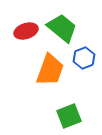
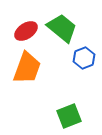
red ellipse: rotated 15 degrees counterclockwise
orange trapezoid: moved 23 px left, 2 px up
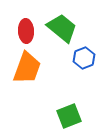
red ellipse: rotated 60 degrees counterclockwise
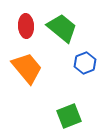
red ellipse: moved 5 px up
blue hexagon: moved 1 px right, 5 px down
orange trapezoid: rotated 60 degrees counterclockwise
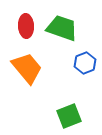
green trapezoid: rotated 20 degrees counterclockwise
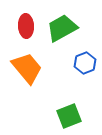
green trapezoid: rotated 48 degrees counterclockwise
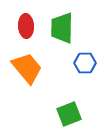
green trapezoid: rotated 60 degrees counterclockwise
blue hexagon: rotated 20 degrees clockwise
green square: moved 2 px up
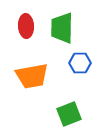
blue hexagon: moved 5 px left
orange trapezoid: moved 5 px right, 8 px down; rotated 120 degrees clockwise
